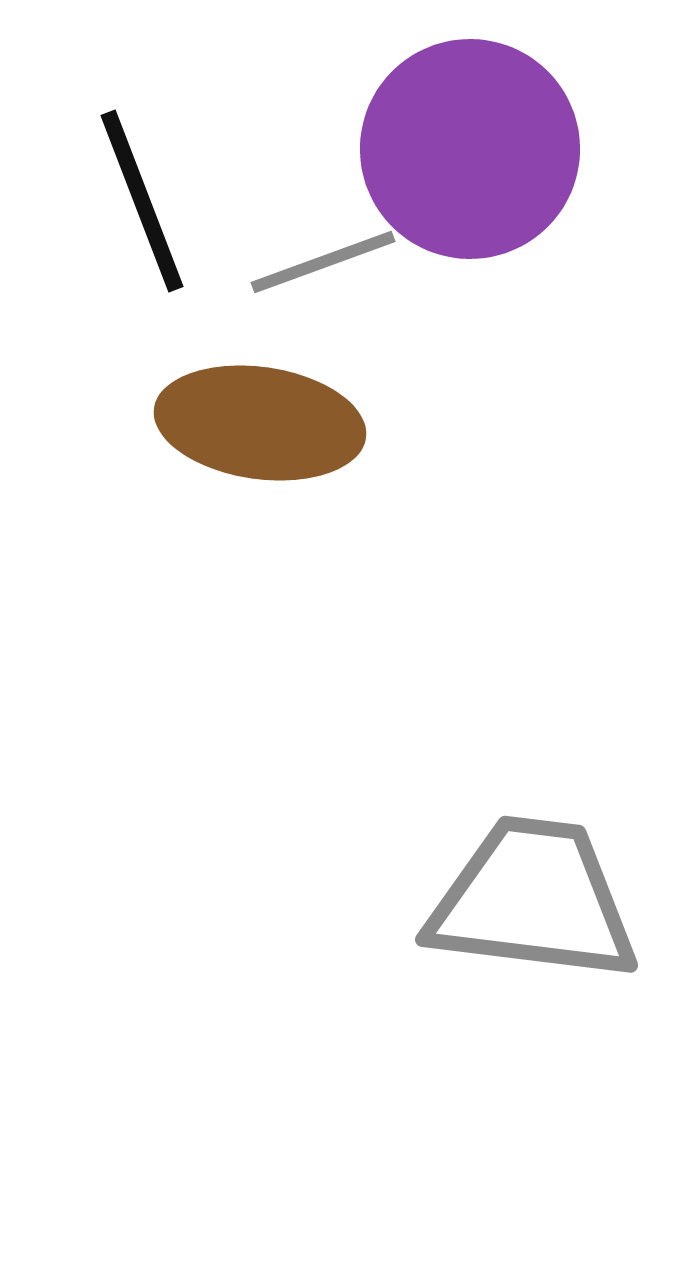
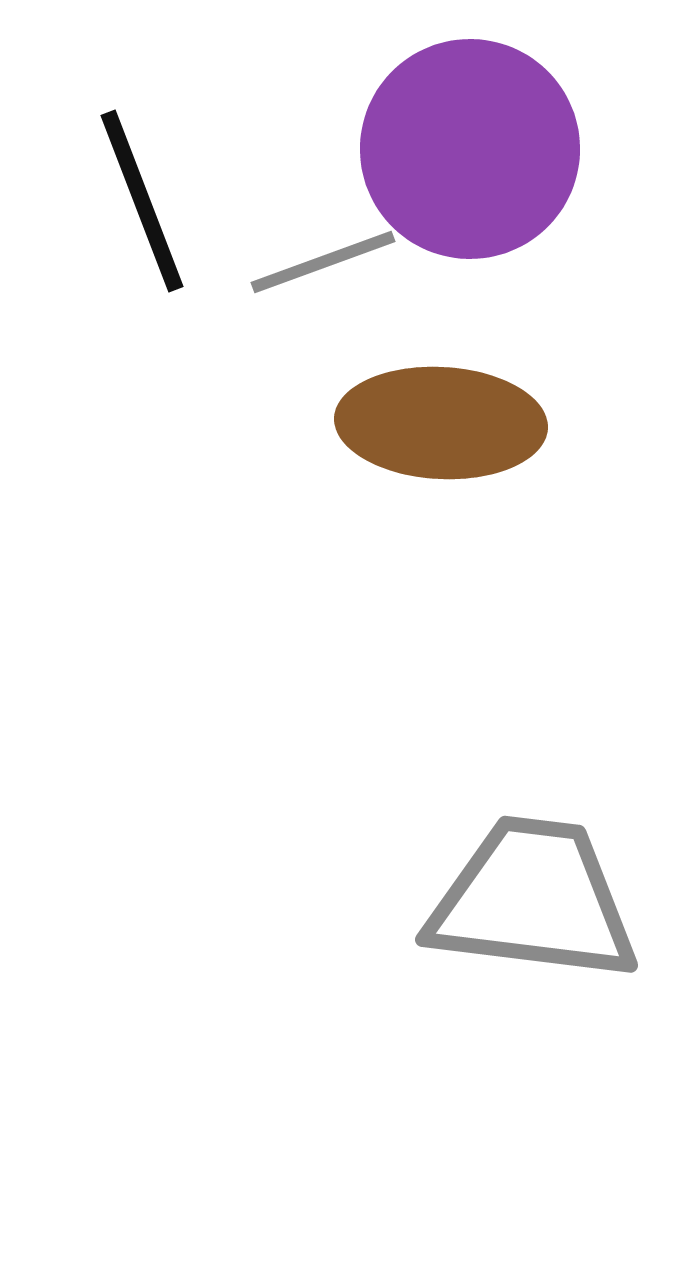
brown ellipse: moved 181 px right; rotated 5 degrees counterclockwise
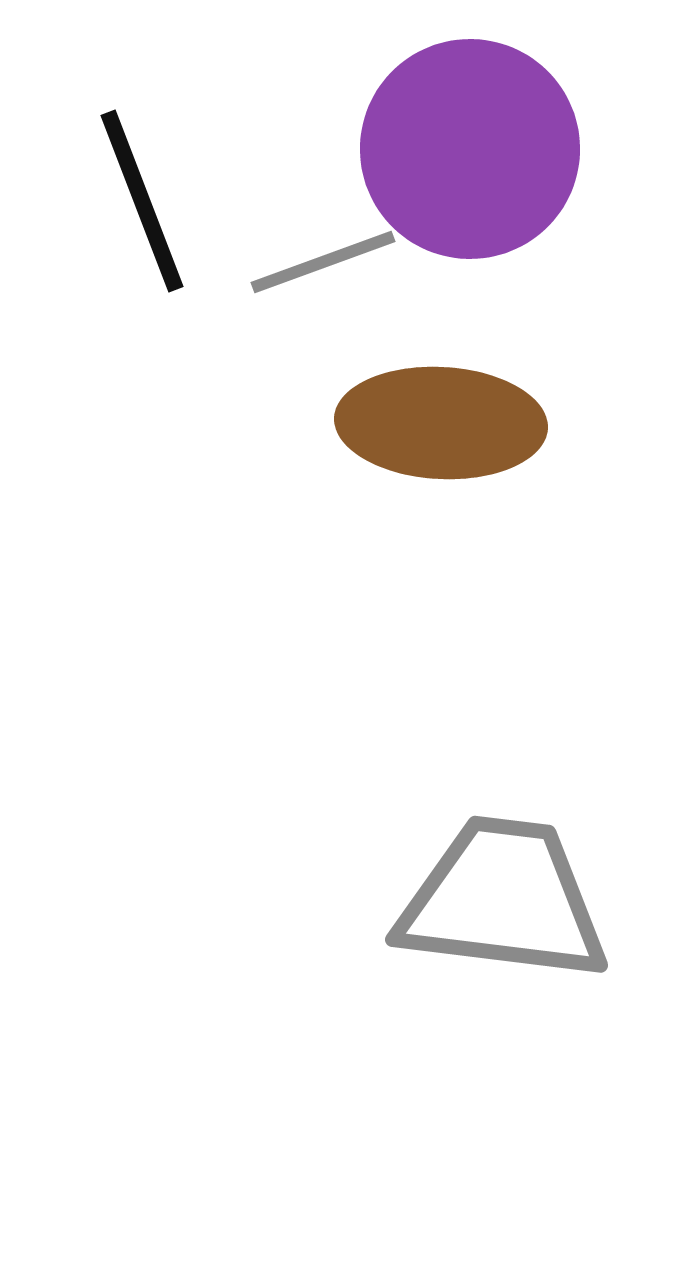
gray trapezoid: moved 30 px left
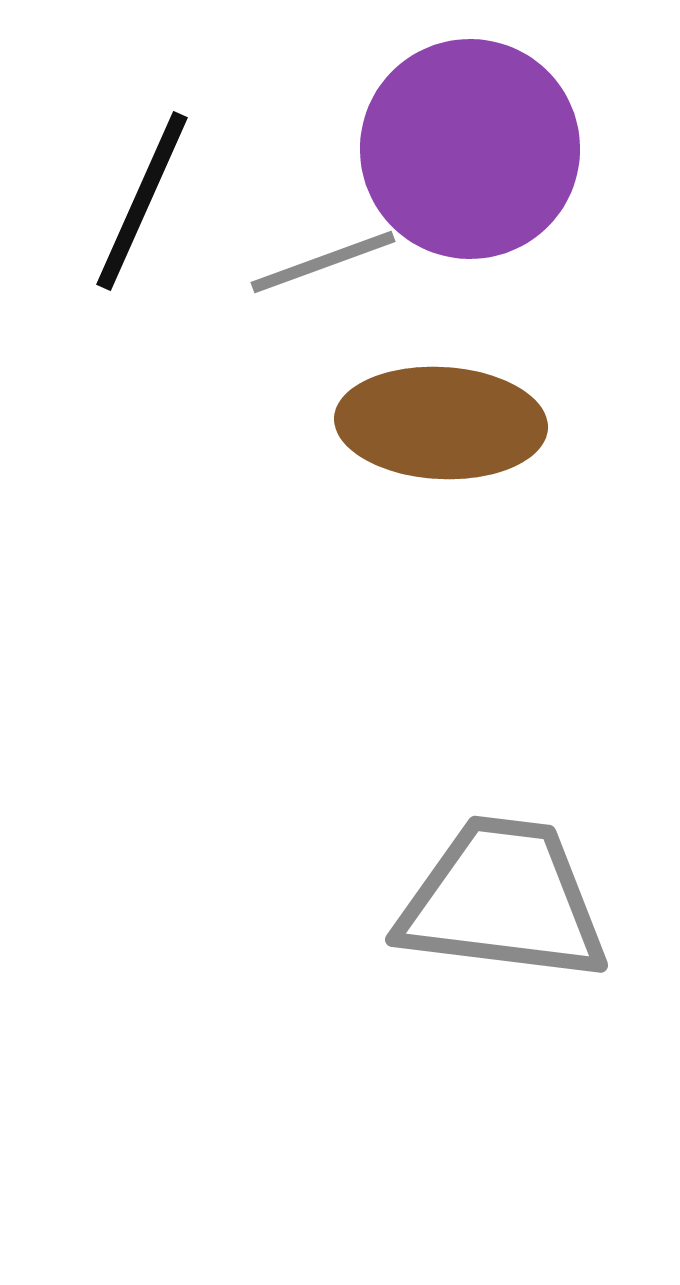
black line: rotated 45 degrees clockwise
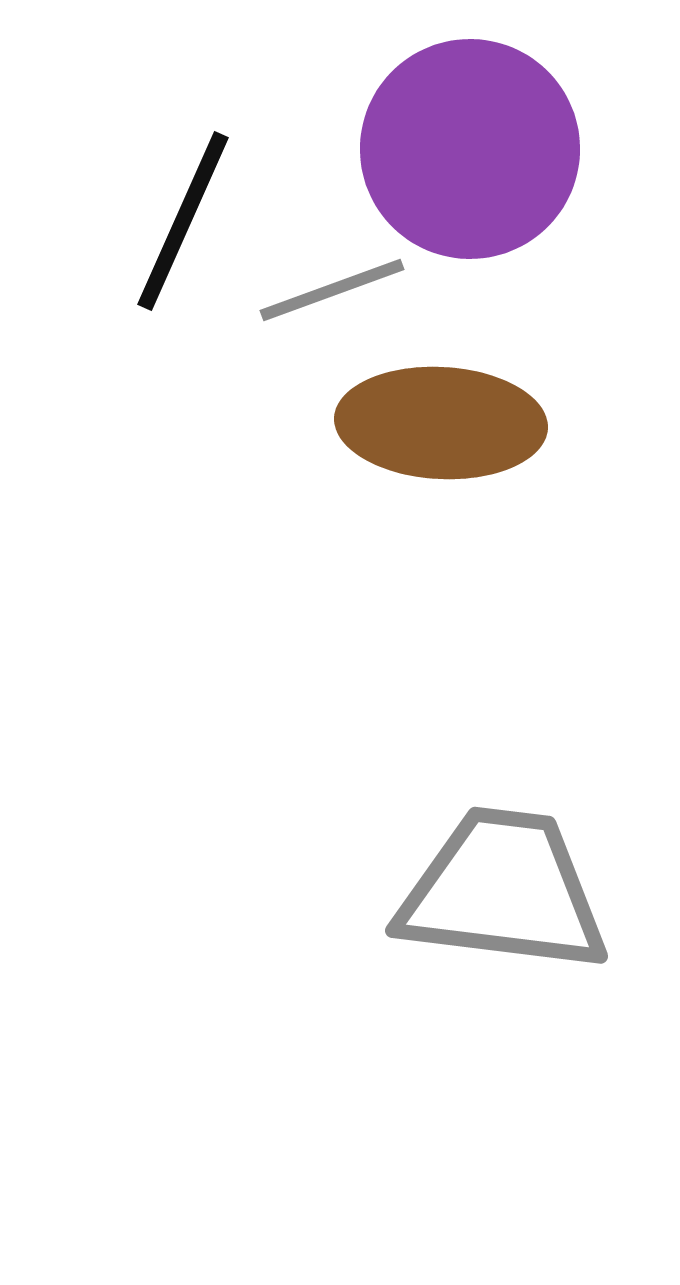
black line: moved 41 px right, 20 px down
gray line: moved 9 px right, 28 px down
gray trapezoid: moved 9 px up
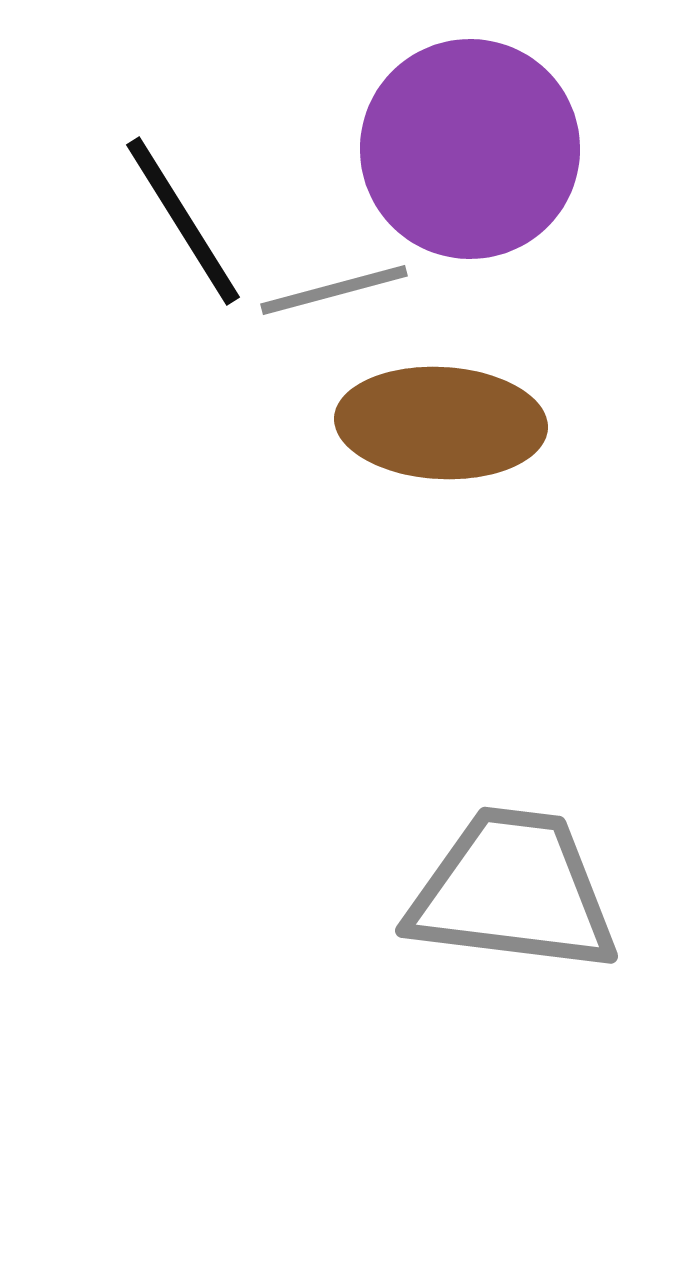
black line: rotated 56 degrees counterclockwise
gray line: moved 2 px right; rotated 5 degrees clockwise
gray trapezoid: moved 10 px right
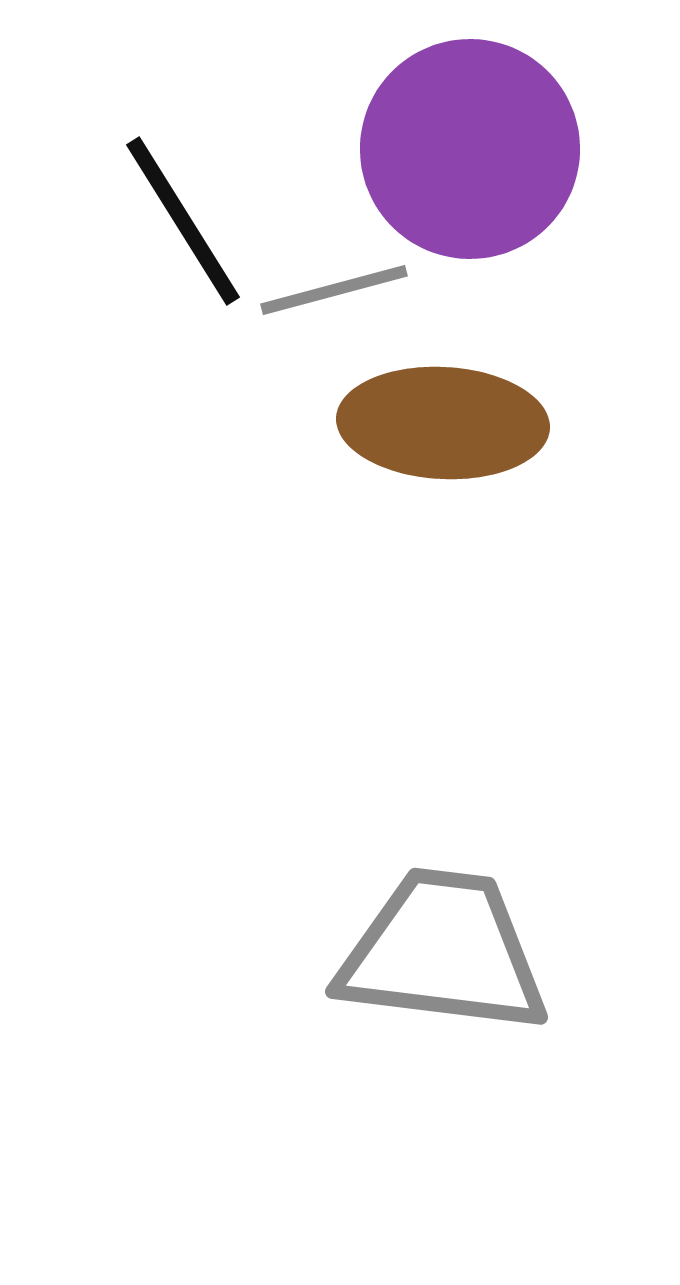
brown ellipse: moved 2 px right
gray trapezoid: moved 70 px left, 61 px down
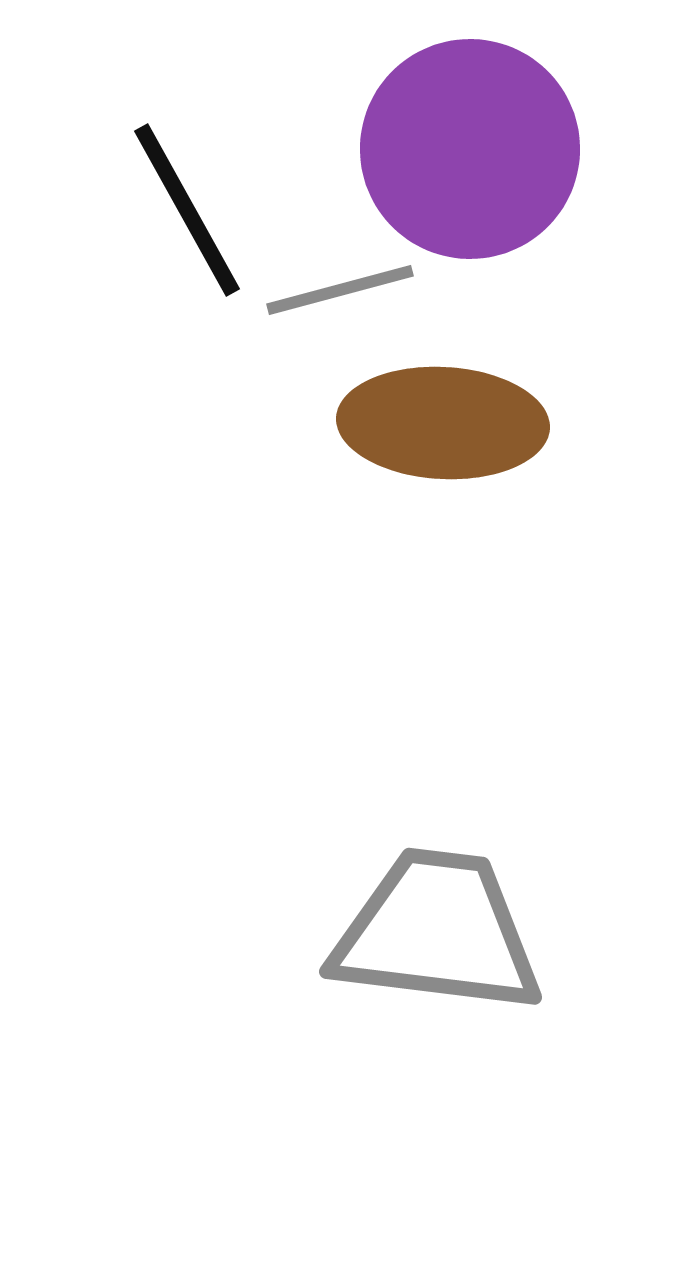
black line: moved 4 px right, 11 px up; rotated 3 degrees clockwise
gray line: moved 6 px right
gray trapezoid: moved 6 px left, 20 px up
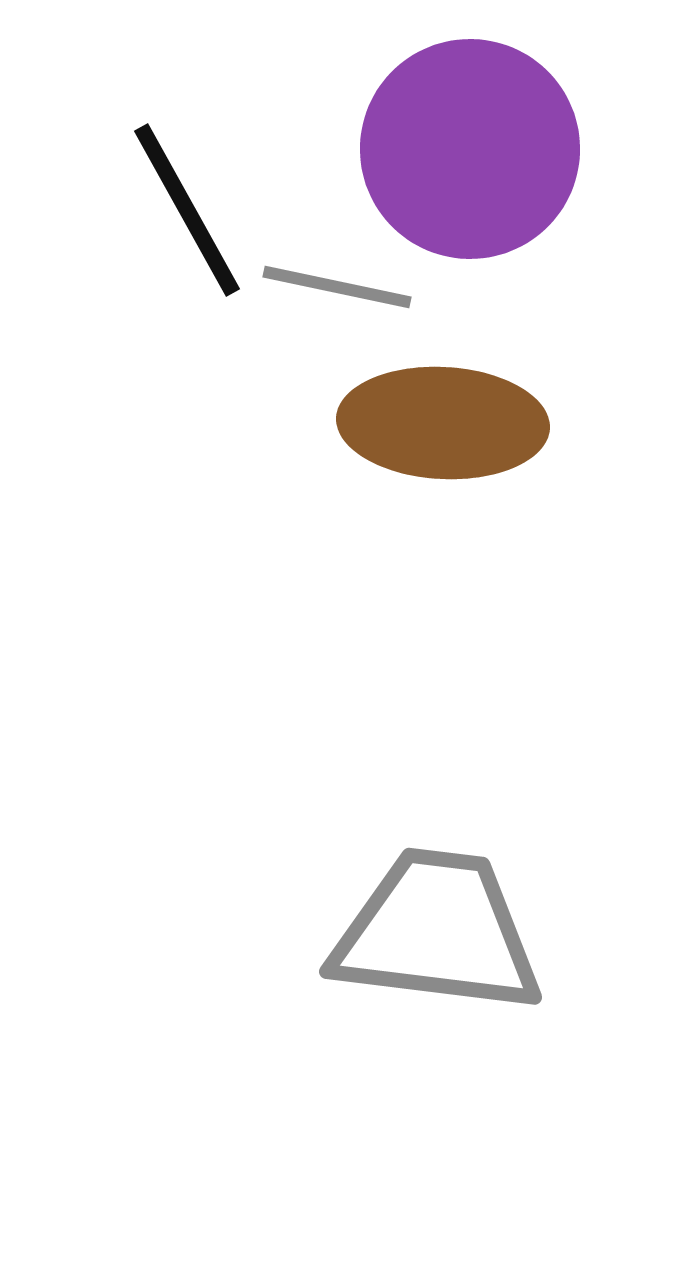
gray line: moved 3 px left, 3 px up; rotated 27 degrees clockwise
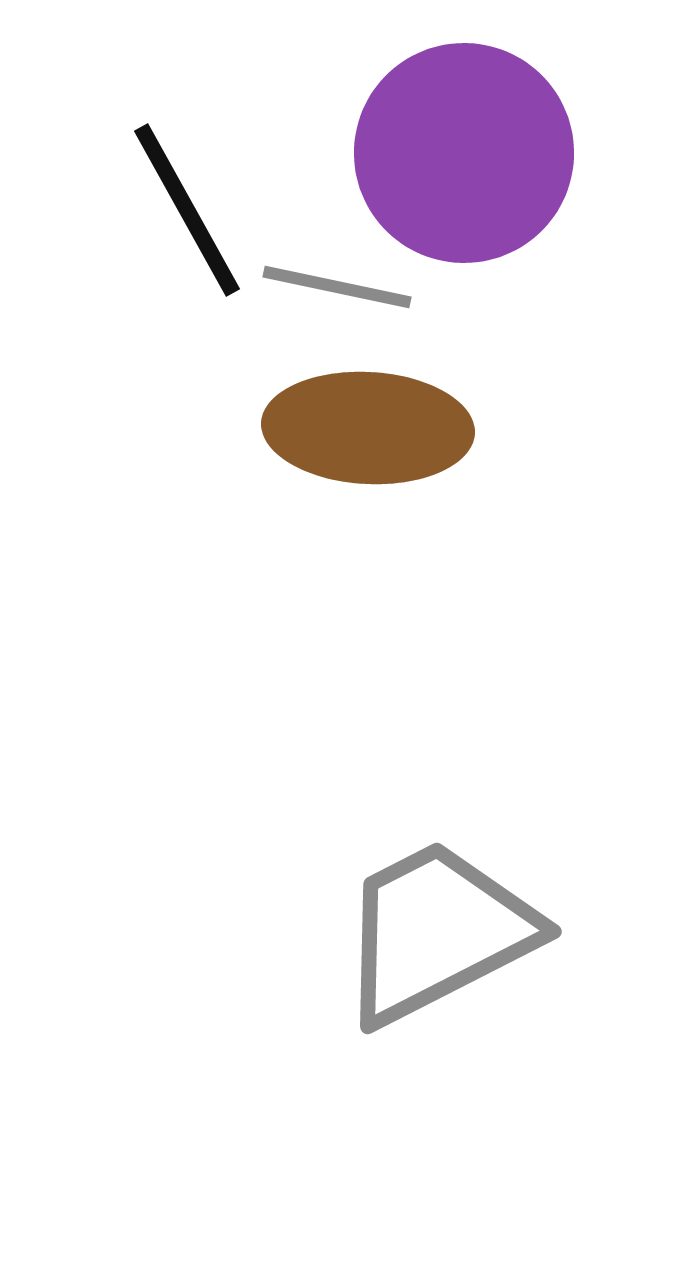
purple circle: moved 6 px left, 4 px down
brown ellipse: moved 75 px left, 5 px down
gray trapezoid: rotated 34 degrees counterclockwise
